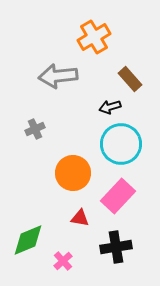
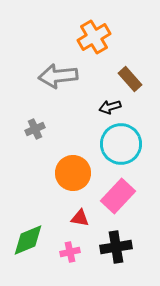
pink cross: moved 7 px right, 9 px up; rotated 30 degrees clockwise
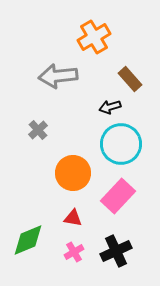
gray cross: moved 3 px right, 1 px down; rotated 18 degrees counterclockwise
red triangle: moved 7 px left
black cross: moved 4 px down; rotated 16 degrees counterclockwise
pink cross: moved 4 px right; rotated 18 degrees counterclockwise
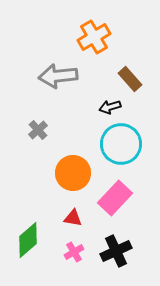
pink rectangle: moved 3 px left, 2 px down
green diamond: rotated 18 degrees counterclockwise
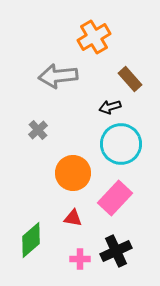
green diamond: moved 3 px right
pink cross: moved 6 px right, 7 px down; rotated 30 degrees clockwise
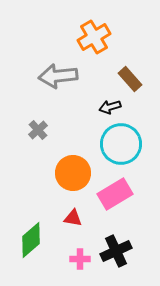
pink rectangle: moved 4 px up; rotated 16 degrees clockwise
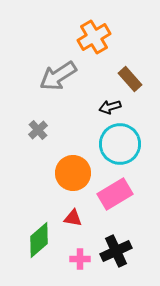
gray arrow: rotated 27 degrees counterclockwise
cyan circle: moved 1 px left
green diamond: moved 8 px right
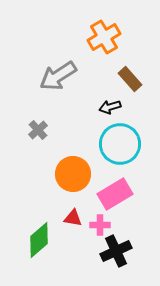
orange cross: moved 10 px right
orange circle: moved 1 px down
pink cross: moved 20 px right, 34 px up
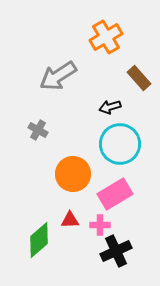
orange cross: moved 2 px right
brown rectangle: moved 9 px right, 1 px up
gray cross: rotated 18 degrees counterclockwise
red triangle: moved 3 px left, 2 px down; rotated 12 degrees counterclockwise
